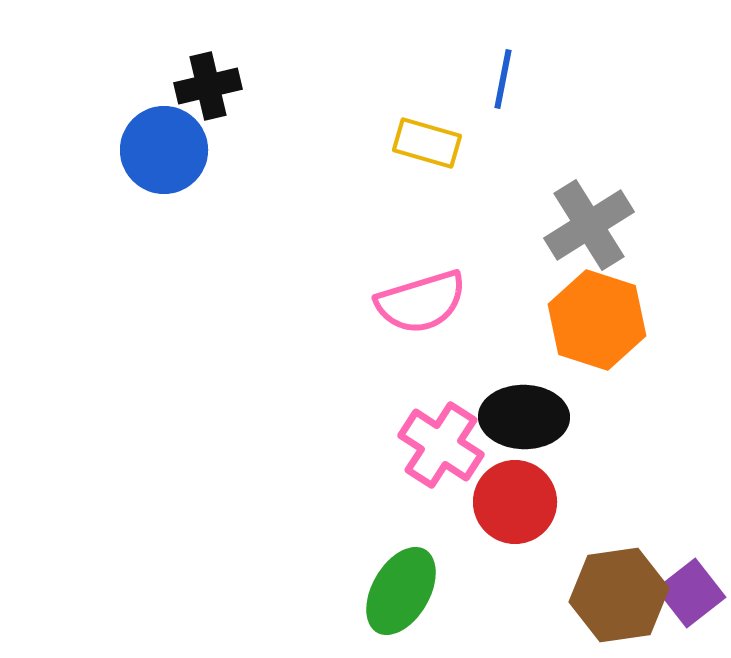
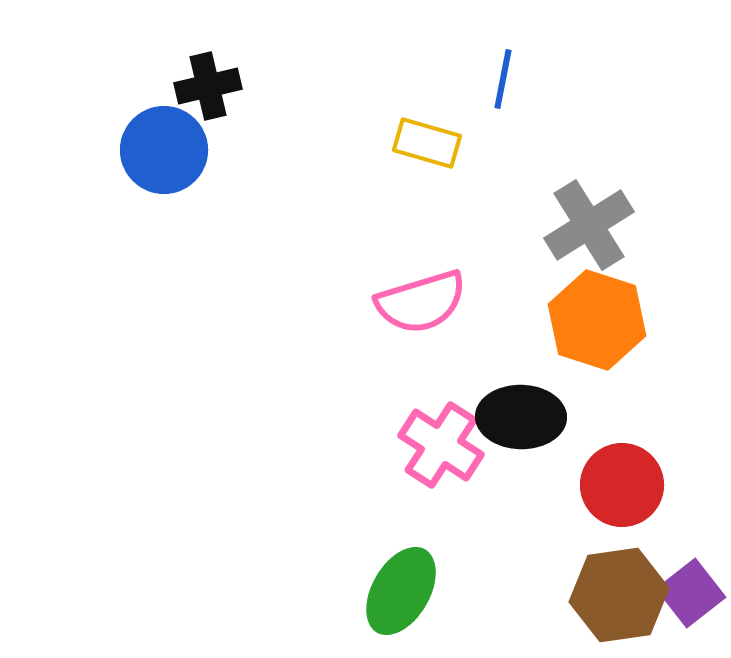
black ellipse: moved 3 px left
red circle: moved 107 px right, 17 px up
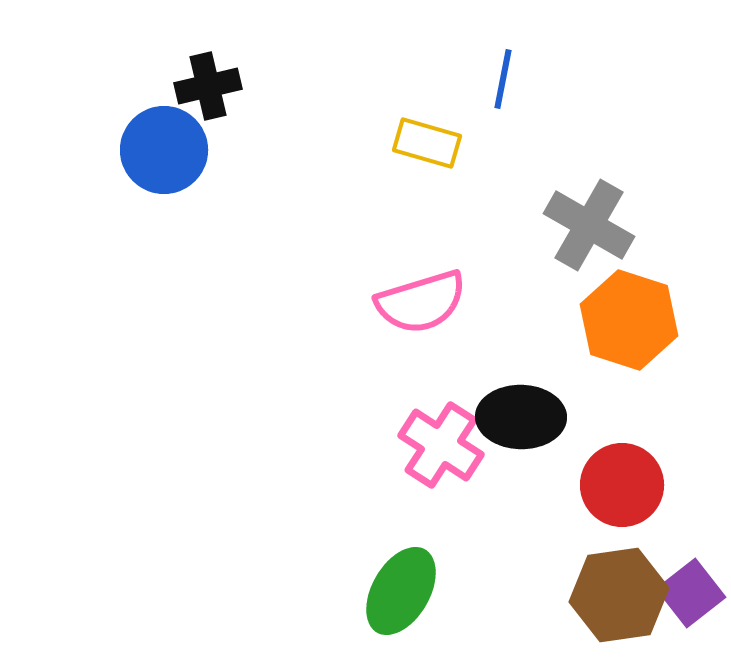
gray cross: rotated 28 degrees counterclockwise
orange hexagon: moved 32 px right
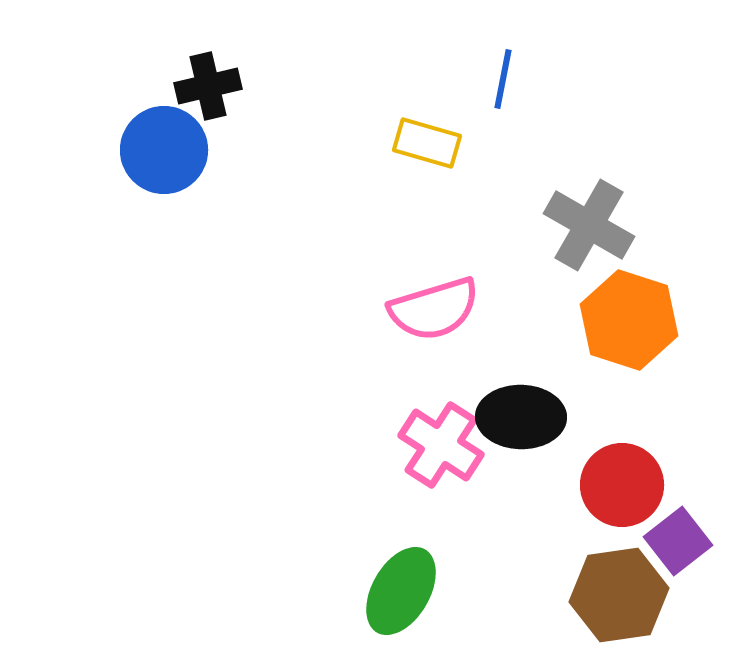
pink semicircle: moved 13 px right, 7 px down
purple square: moved 13 px left, 52 px up
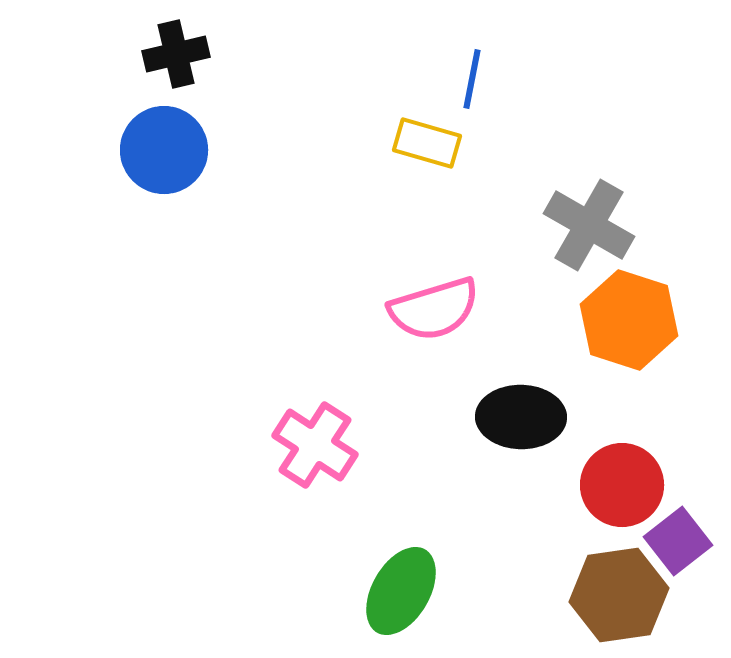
blue line: moved 31 px left
black cross: moved 32 px left, 32 px up
pink cross: moved 126 px left
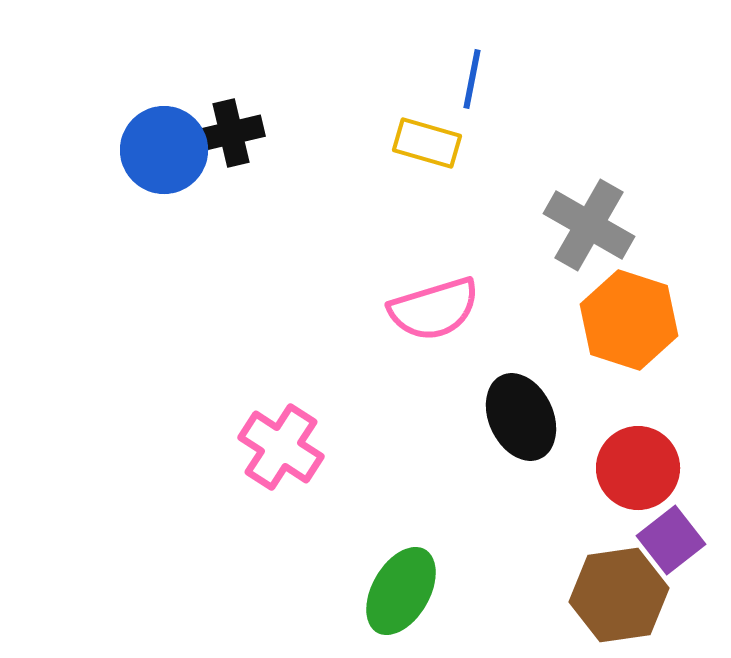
black cross: moved 55 px right, 79 px down
black ellipse: rotated 64 degrees clockwise
pink cross: moved 34 px left, 2 px down
red circle: moved 16 px right, 17 px up
purple square: moved 7 px left, 1 px up
